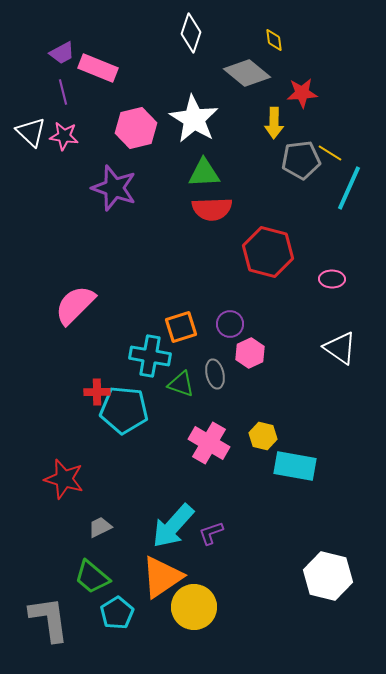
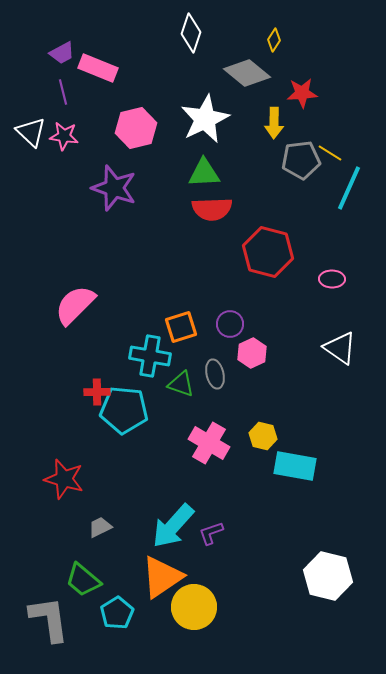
yellow diamond at (274, 40): rotated 40 degrees clockwise
white star at (194, 119): moved 11 px right; rotated 15 degrees clockwise
pink hexagon at (250, 353): moved 2 px right
green trapezoid at (92, 577): moved 9 px left, 3 px down
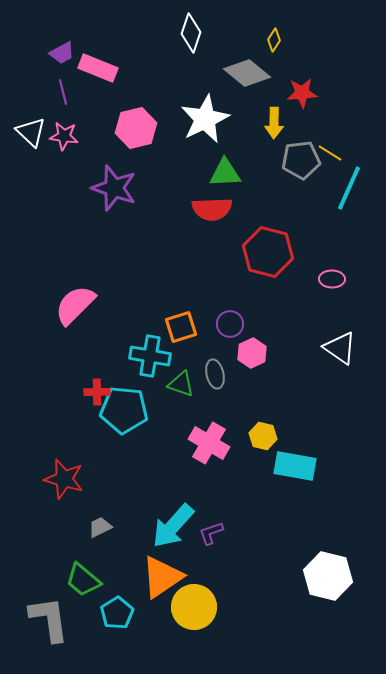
green triangle at (204, 173): moved 21 px right
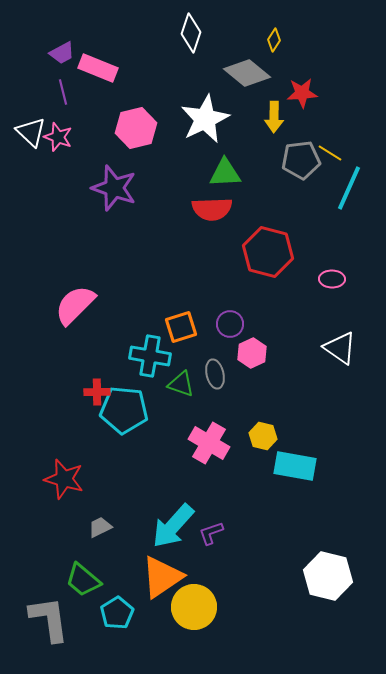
yellow arrow at (274, 123): moved 6 px up
pink star at (64, 136): moved 6 px left, 1 px down; rotated 12 degrees clockwise
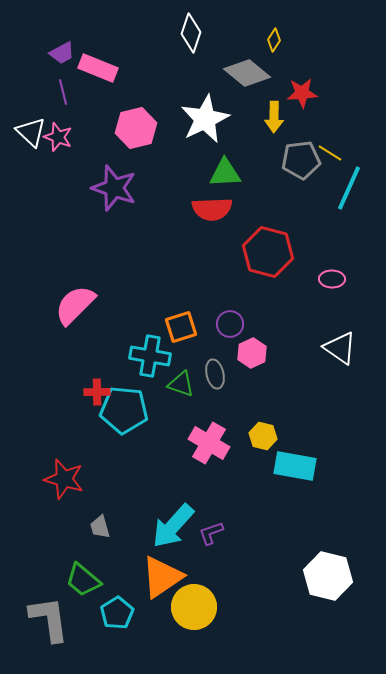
gray trapezoid at (100, 527): rotated 80 degrees counterclockwise
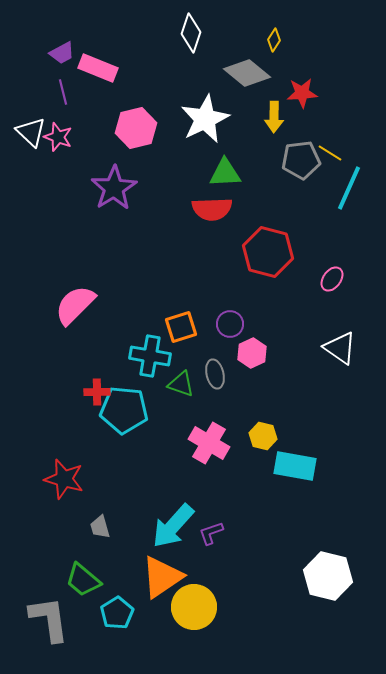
purple star at (114, 188): rotated 21 degrees clockwise
pink ellipse at (332, 279): rotated 55 degrees counterclockwise
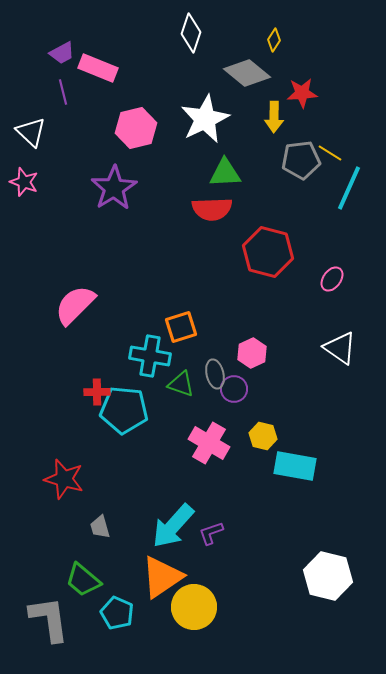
pink star at (58, 137): moved 34 px left, 45 px down
purple circle at (230, 324): moved 4 px right, 65 px down
cyan pentagon at (117, 613): rotated 16 degrees counterclockwise
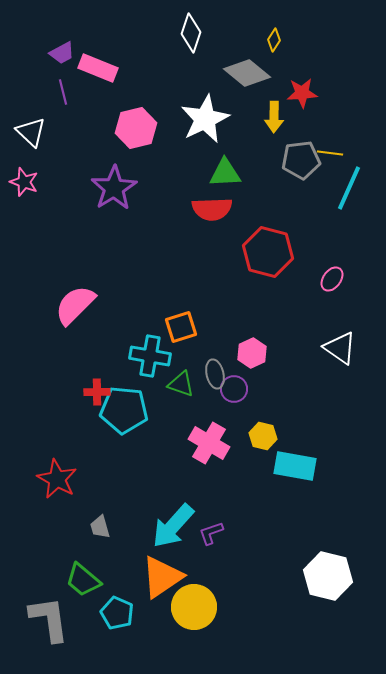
yellow line at (330, 153): rotated 25 degrees counterclockwise
red star at (64, 479): moved 7 px left; rotated 12 degrees clockwise
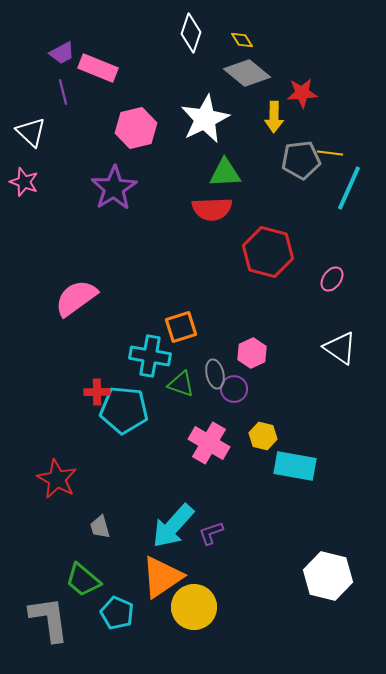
yellow diamond at (274, 40): moved 32 px left; rotated 65 degrees counterclockwise
pink semicircle at (75, 305): moved 1 px right, 7 px up; rotated 9 degrees clockwise
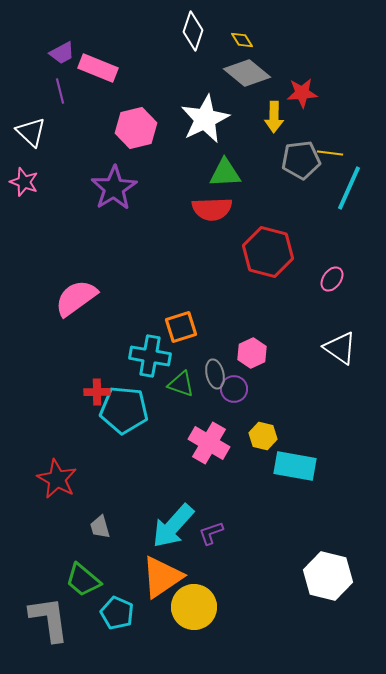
white diamond at (191, 33): moved 2 px right, 2 px up
purple line at (63, 92): moved 3 px left, 1 px up
